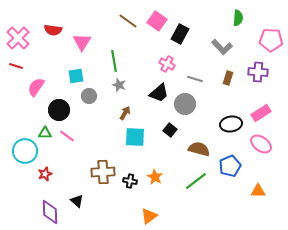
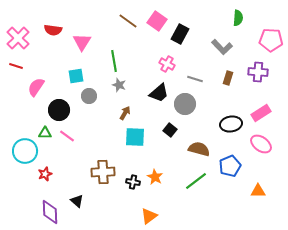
black cross at (130, 181): moved 3 px right, 1 px down
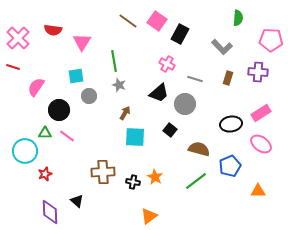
red line at (16, 66): moved 3 px left, 1 px down
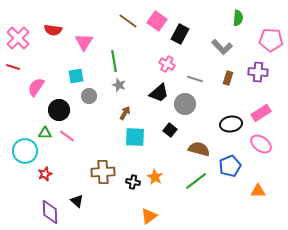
pink triangle at (82, 42): moved 2 px right
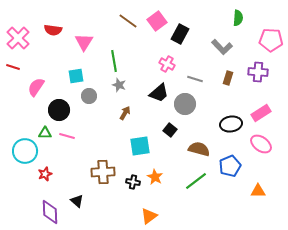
pink square at (157, 21): rotated 18 degrees clockwise
pink line at (67, 136): rotated 21 degrees counterclockwise
cyan square at (135, 137): moved 5 px right, 9 px down; rotated 10 degrees counterclockwise
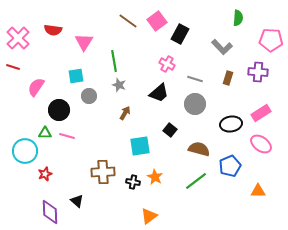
gray circle at (185, 104): moved 10 px right
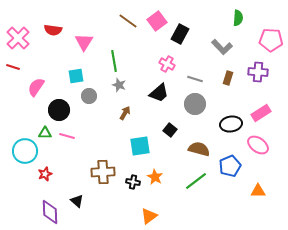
pink ellipse at (261, 144): moved 3 px left, 1 px down
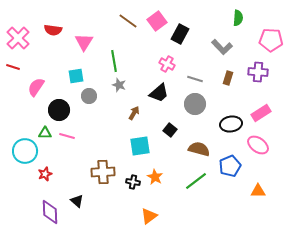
brown arrow at (125, 113): moved 9 px right
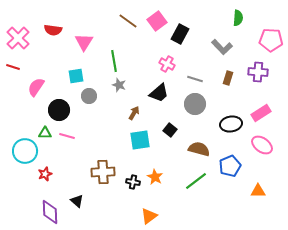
pink ellipse at (258, 145): moved 4 px right
cyan square at (140, 146): moved 6 px up
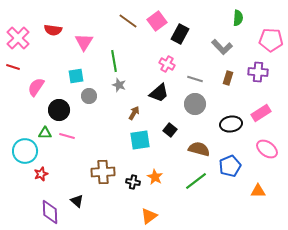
pink ellipse at (262, 145): moved 5 px right, 4 px down
red star at (45, 174): moved 4 px left
